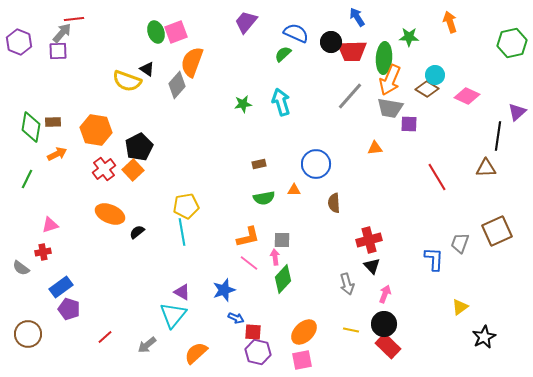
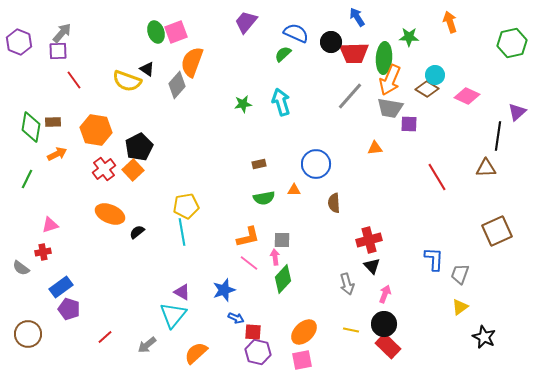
red line at (74, 19): moved 61 px down; rotated 60 degrees clockwise
red trapezoid at (352, 51): moved 2 px right, 2 px down
gray trapezoid at (460, 243): moved 31 px down
black star at (484, 337): rotated 20 degrees counterclockwise
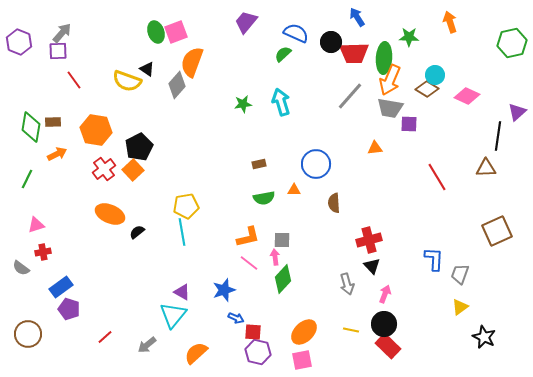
pink triangle at (50, 225): moved 14 px left
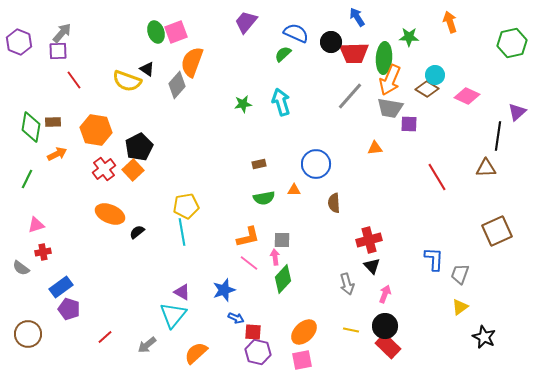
black circle at (384, 324): moved 1 px right, 2 px down
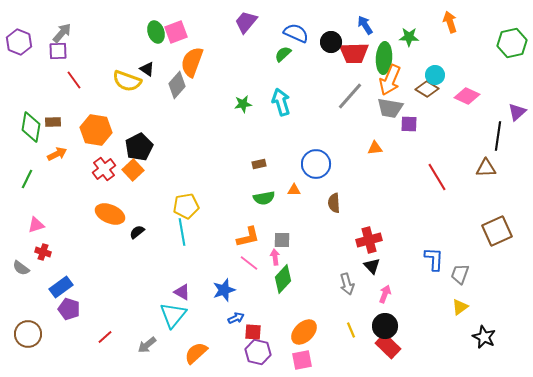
blue arrow at (357, 17): moved 8 px right, 8 px down
red cross at (43, 252): rotated 28 degrees clockwise
blue arrow at (236, 318): rotated 49 degrees counterclockwise
yellow line at (351, 330): rotated 56 degrees clockwise
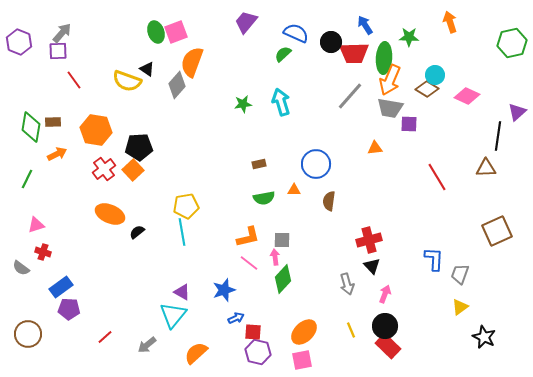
black pentagon at (139, 147): rotated 24 degrees clockwise
brown semicircle at (334, 203): moved 5 px left, 2 px up; rotated 12 degrees clockwise
purple pentagon at (69, 309): rotated 15 degrees counterclockwise
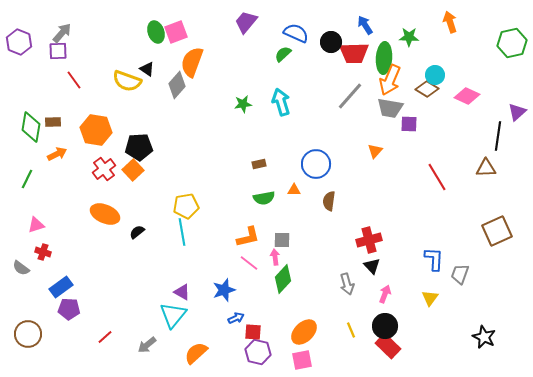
orange triangle at (375, 148): moved 3 px down; rotated 42 degrees counterclockwise
orange ellipse at (110, 214): moved 5 px left
yellow triangle at (460, 307): moved 30 px left, 9 px up; rotated 18 degrees counterclockwise
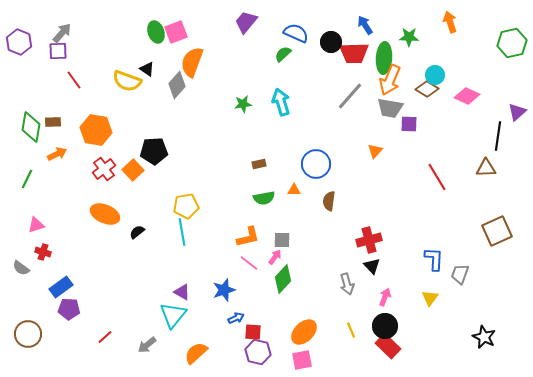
black pentagon at (139, 147): moved 15 px right, 4 px down
pink arrow at (275, 257): rotated 42 degrees clockwise
pink arrow at (385, 294): moved 3 px down
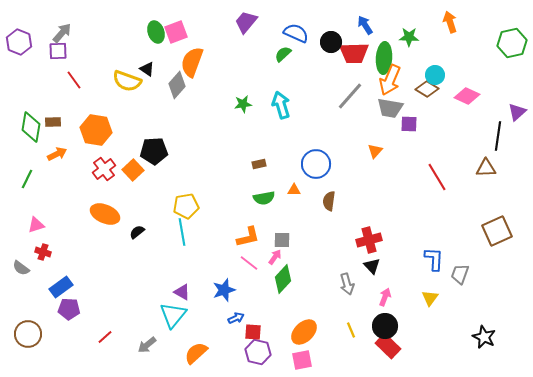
cyan arrow at (281, 102): moved 3 px down
